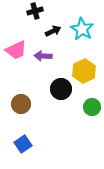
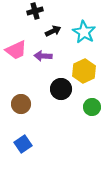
cyan star: moved 2 px right, 3 px down
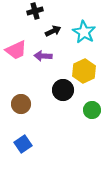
black circle: moved 2 px right, 1 px down
green circle: moved 3 px down
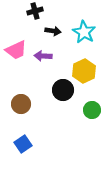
black arrow: rotated 35 degrees clockwise
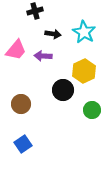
black arrow: moved 3 px down
pink trapezoid: rotated 25 degrees counterclockwise
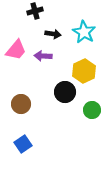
black circle: moved 2 px right, 2 px down
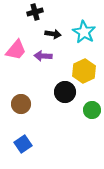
black cross: moved 1 px down
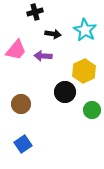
cyan star: moved 1 px right, 2 px up
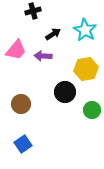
black cross: moved 2 px left, 1 px up
black arrow: rotated 42 degrees counterclockwise
yellow hexagon: moved 2 px right, 2 px up; rotated 15 degrees clockwise
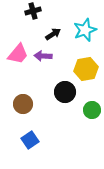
cyan star: rotated 20 degrees clockwise
pink trapezoid: moved 2 px right, 4 px down
brown circle: moved 2 px right
blue square: moved 7 px right, 4 px up
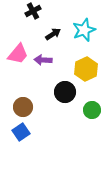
black cross: rotated 14 degrees counterclockwise
cyan star: moved 1 px left
purple arrow: moved 4 px down
yellow hexagon: rotated 15 degrees counterclockwise
brown circle: moved 3 px down
blue square: moved 9 px left, 8 px up
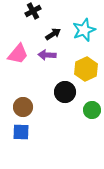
purple arrow: moved 4 px right, 5 px up
blue square: rotated 36 degrees clockwise
